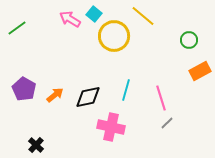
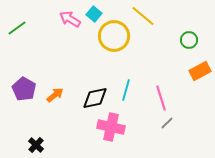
black diamond: moved 7 px right, 1 px down
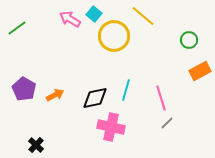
orange arrow: rotated 12 degrees clockwise
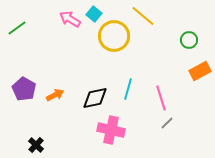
cyan line: moved 2 px right, 1 px up
pink cross: moved 3 px down
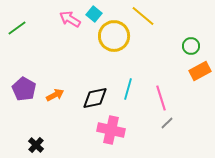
green circle: moved 2 px right, 6 px down
